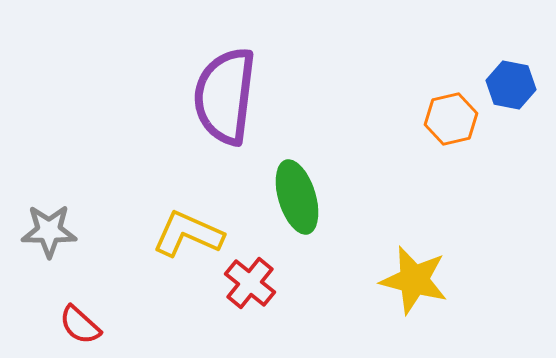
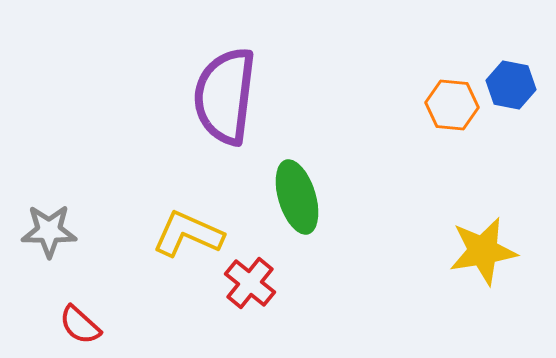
orange hexagon: moved 1 px right, 14 px up; rotated 18 degrees clockwise
yellow star: moved 69 px right, 29 px up; rotated 24 degrees counterclockwise
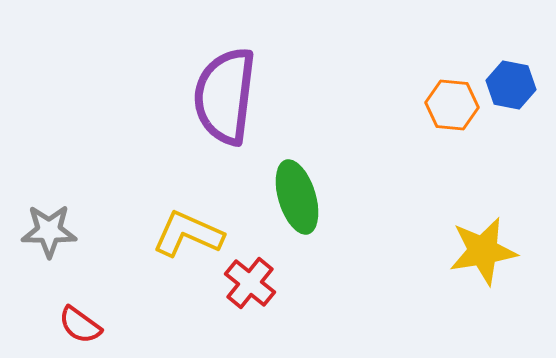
red semicircle: rotated 6 degrees counterclockwise
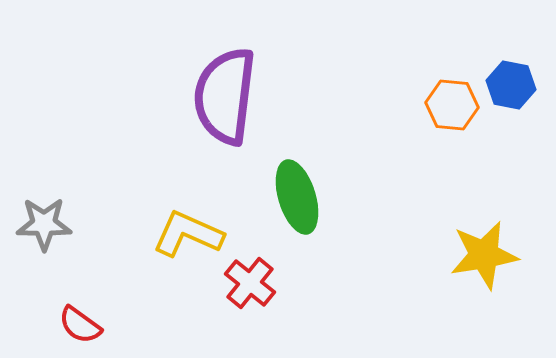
gray star: moved 5 px left, 7 px up
yellow star: moved 1 px right, 4 px down
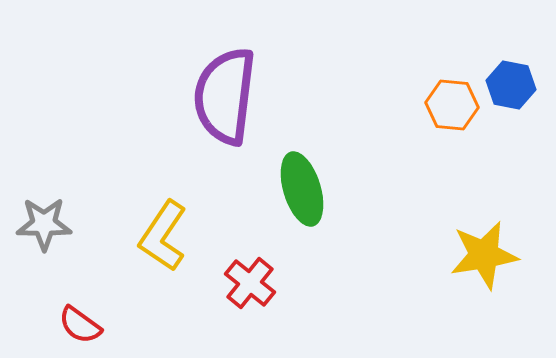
green ellipse: moved 5 px right, 8 px up
yellow L-shape: moved 25 px left, 2 px down; rotated 80 degrees counterclockwise
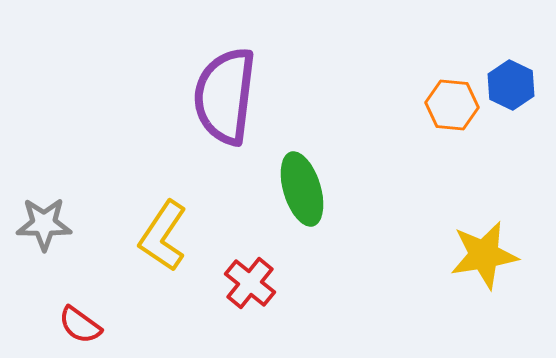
blue hexagon: rotated 15 degrees clockwise
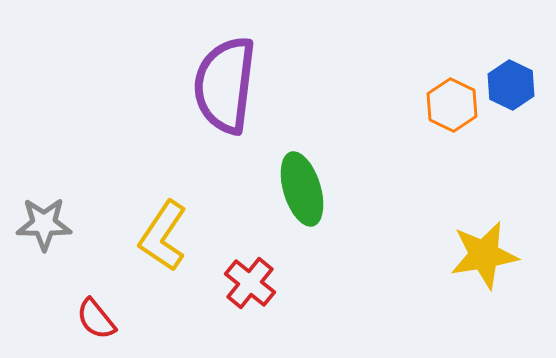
purple semicircle: moved 11 px up
orange hexagon: rotated 21 degrees clockwise
red semicircle: moved 16 px right, 6 px up; rotated 15 degrees clockwise
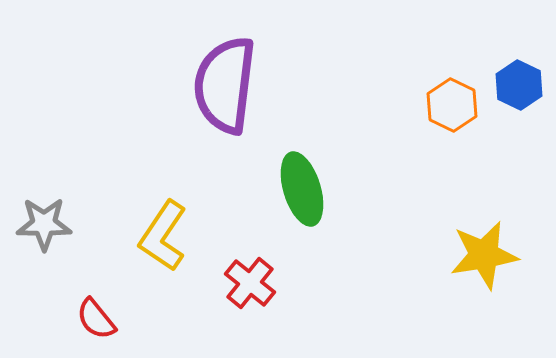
blue hexagon: moved 8 px right
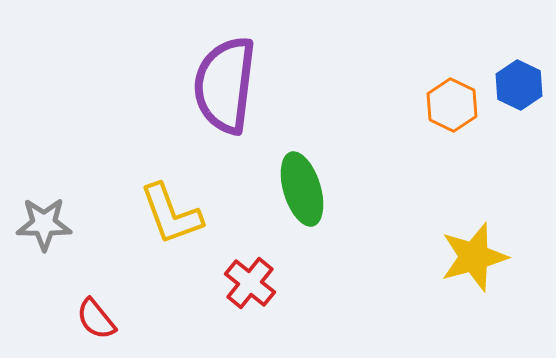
yellow L-shape: moved 8 px right, 22 px up; rotated 54 degrees counterclockwise
yellow star: moved 10 px left, 2 px down; rotated 6 degrees counterclockwise
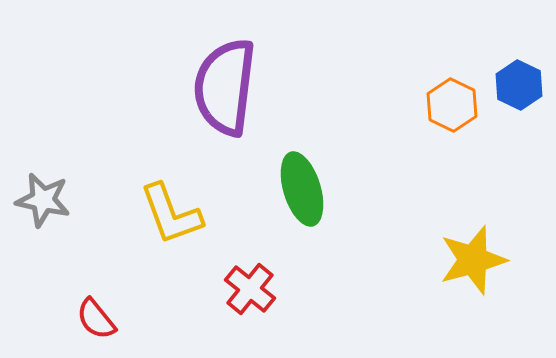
purple semicircle: moved 2 px down
gray star: moved 1 px left, 24 px up; rotated 12 degrees clockwise
yellow star: moved 1 px left, 3 px down
red cross: moved 6 px down
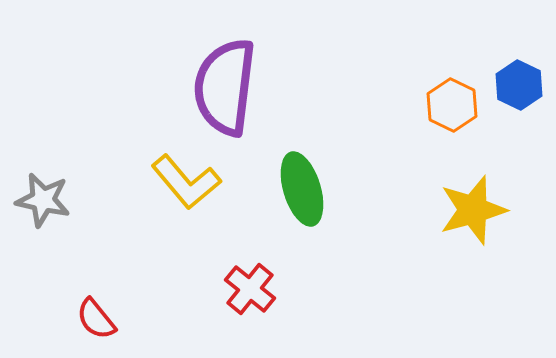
yellow L-shape: moved 15 px right, 32 px up; rotated 20 degrees counterclockwise
yellow star: moved 50 px up
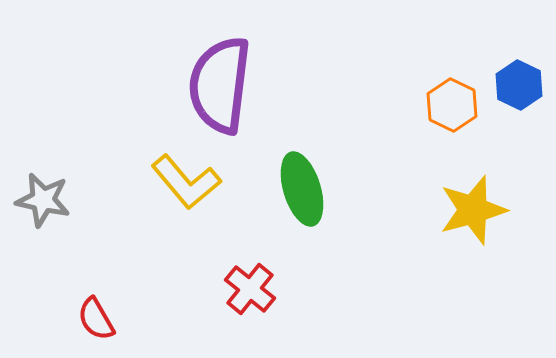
purple semicircle: moved 5 px left, 2 px up
red semicircle: rotated 9 degrees clockwise
